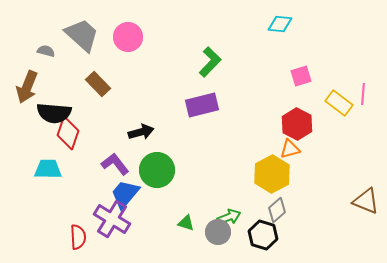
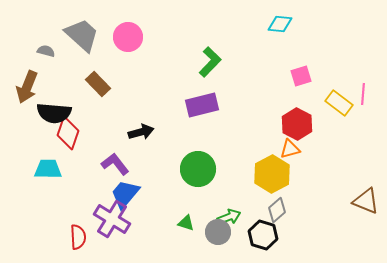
green circle: moved 41 px right, 1 px up
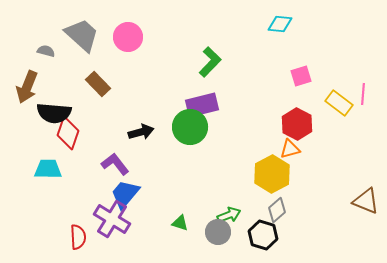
green circle: moved 8 px left, 42 px up
green arrow: moved 2 px up
green triangle: moved 6 px left
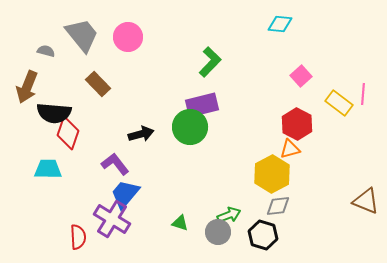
gray trapezoid: rotated 9 degrees clockwise
pink square: rotated 25 degrees counterclockwise
black arrow: moved 2 px down
gray diamond: moved 1 px right, 4 px up; rotated 35 degrees clockwise
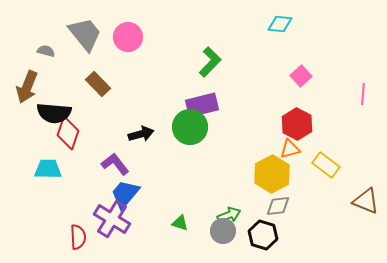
gray trapezoid: moved 3 px right, 1 px up
yellow rectangle: moved 13 px left, 62 px down
gray circle: moved 5 px right, 1 px up
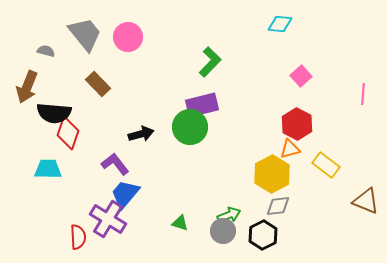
purple cross: moved 4 px left
black hexagon: rotated 16 degrees clockwise
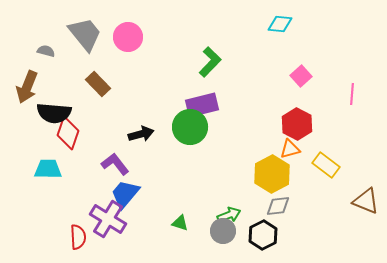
pink line: moved 11 px left
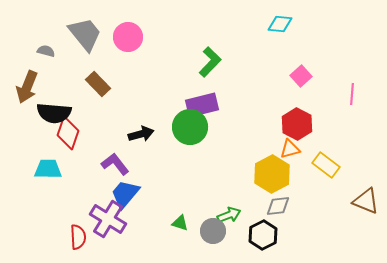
gray circle: moved 10 px left
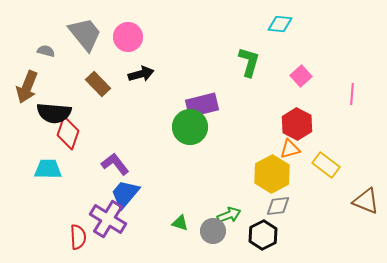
green L-shape: moved 39 px right; rotated 28 degrees counterclockwise
black arrow: moved 60 px up
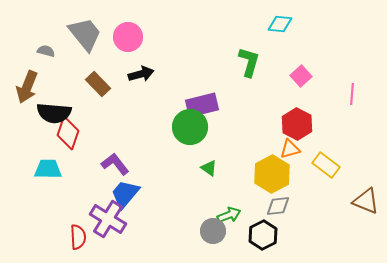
green triangle: moved 29 px right, 55 px up; rotated 18 degrees clockwise
